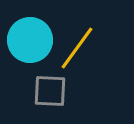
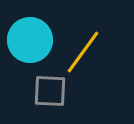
yellow line: moved 6 px right, 4 px down
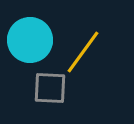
gray square: moved 3 px up
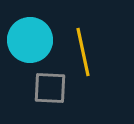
yellow line: rotated 48 degrees counterclockwise
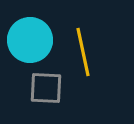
gray square: moved 4 px left
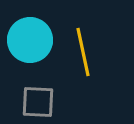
gray square: moved 8 px left, 14 px down
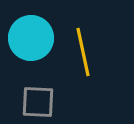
cyan circle: moved 1 px right, 2 px up
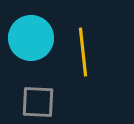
yellow line: rotated 6 degrees clockwise
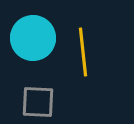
cyan circle: moved 2 px right
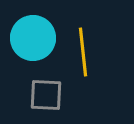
gray square: moved 8 px right, 7 px up
